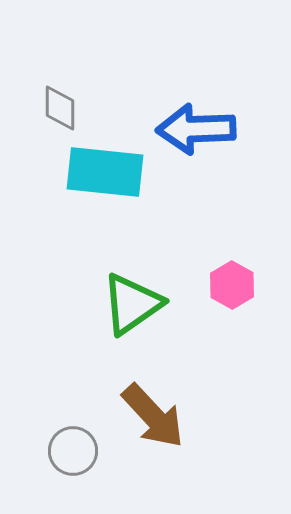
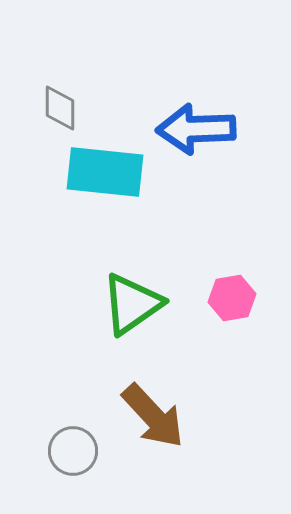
pink hexagon: moved 13 px down; rotated 21 degrees clockwise
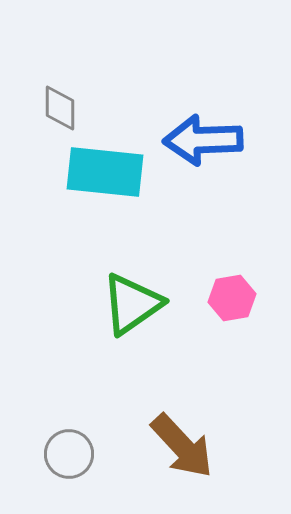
blue arrow: moved 7 px right, 11 px down
brown arrow: moved 29 px right, 30 px down
gray circle: moved 4 px left, 3 px down
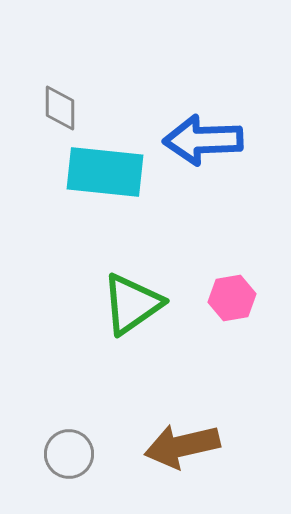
brown arrow: rotated 120 degrees clockwise
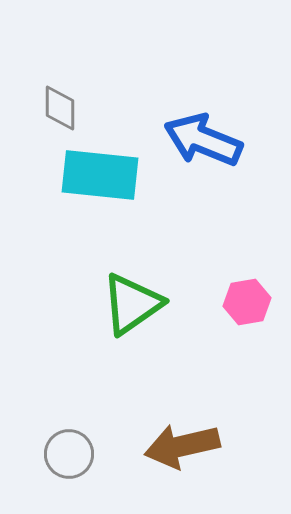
blue arrow: rotated 24 degrees clockwise
cyan rectangle: moved 5 px left, 3 px down
pink hexagon: moved 15 px right, 4 px down
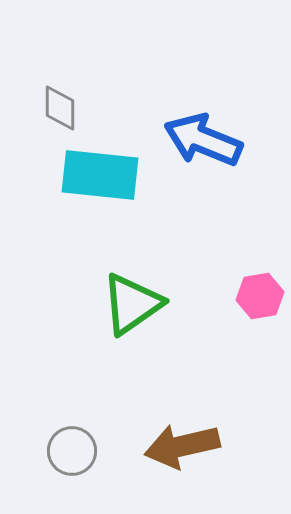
pink hexagon: moved 13 px right, 6 px up
gray circle: moved 3 px right, 3 px up
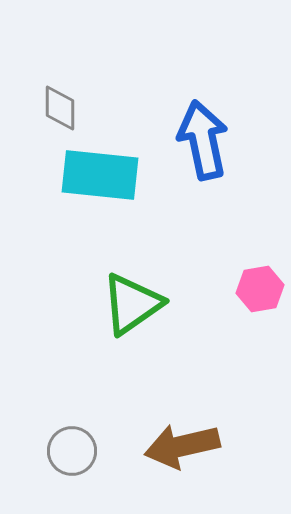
blue arrow: rotated 56 degrees clockwise
pink hexagon: moved 7 px up
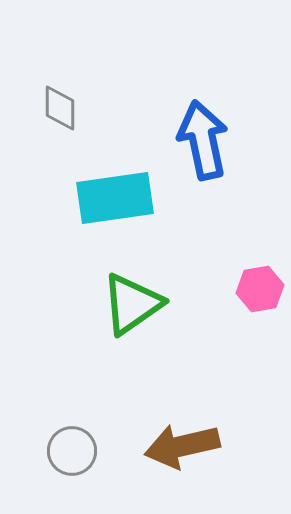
cyan rectangle: moved 15 px right, 23 px down; rotated 14 degrees counterclockwise
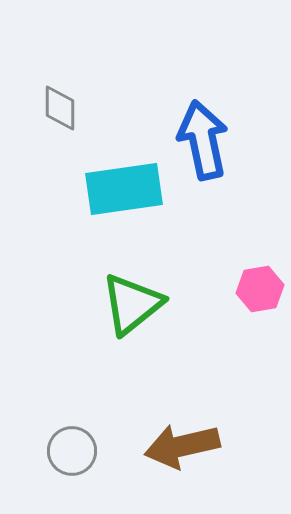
cyan rectangle: moved 9 px right, 9 px up
green triangle: rotated 4 degrees counterclockwise
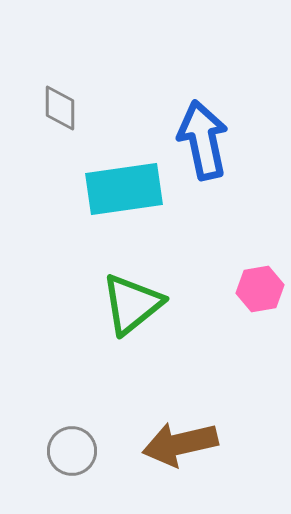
brown arrow: moved 2 px left, 2 px up
